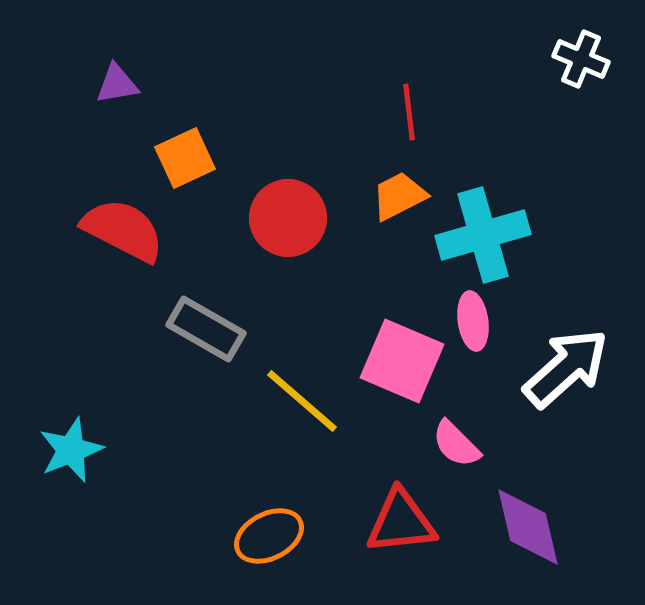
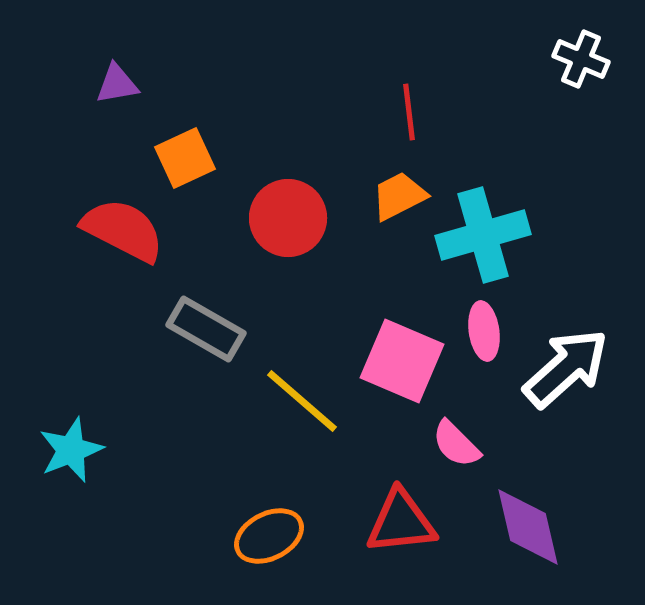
pink ellipse: moved 11 px right, 10 px down
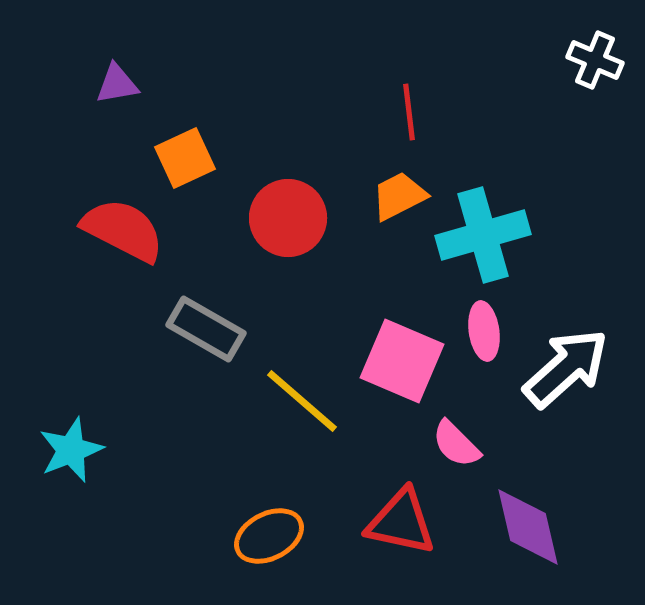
white cross: moved 14 px right, 1 px down
red triangle: rotated 18 degrees clockwise
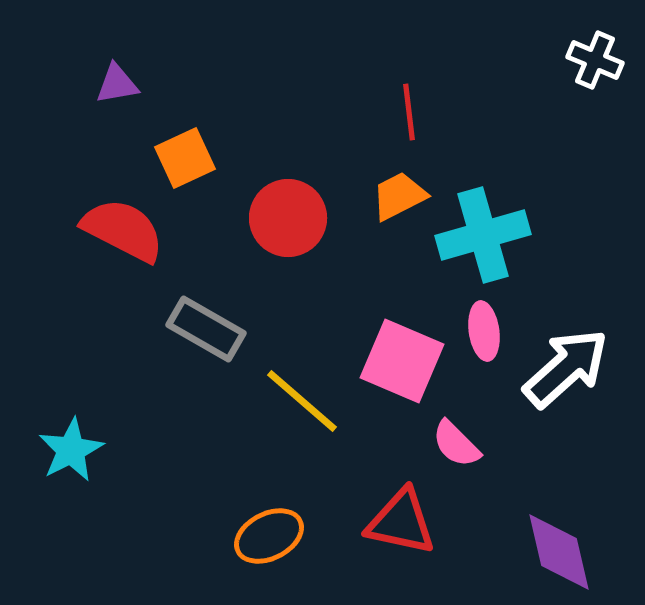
cyan star: rotated 6 degrees counterclockwise
purple diamond: moved 31 px right, 25 px down
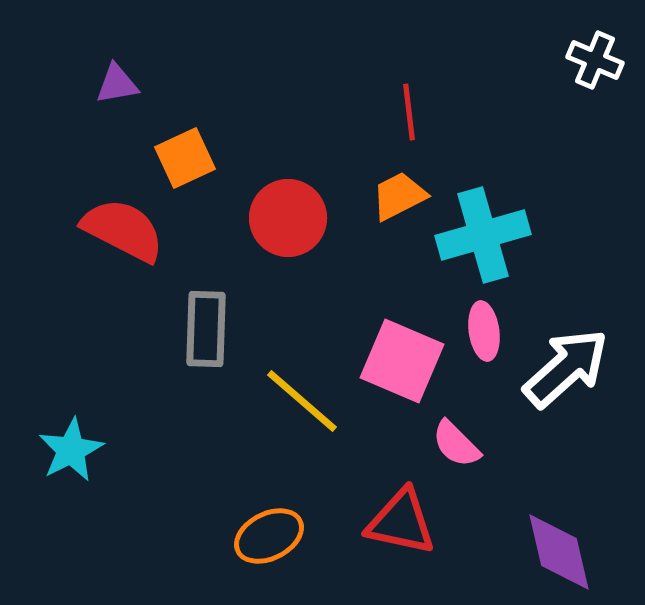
gray rectangle: rotated 62 degrees clockwise
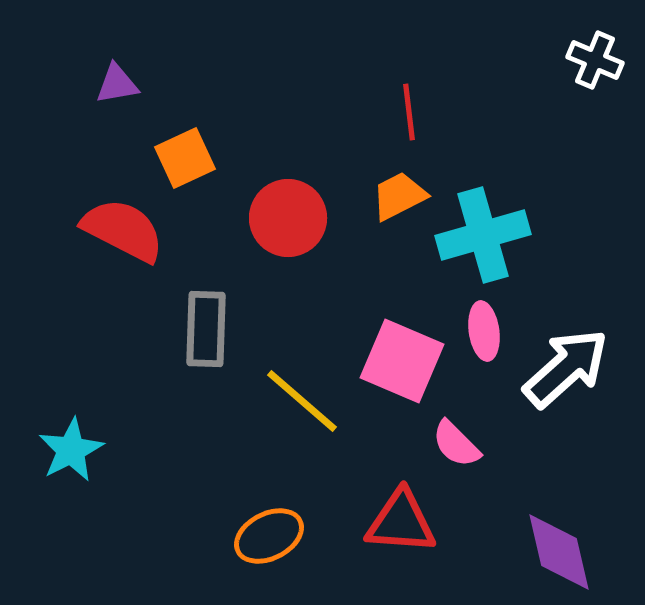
red triangle: rotated 8 degrees counterclockwise
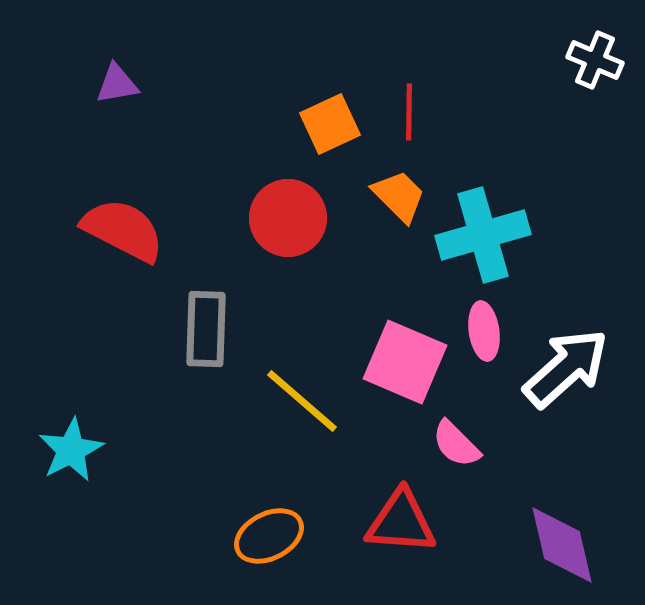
red line: rotated 8 degrees clockwise
orange square: moved 145 px right, 34 px up
orange trapezoid: rotated 72 degrees clockwise
pink square: moved 3 px right, 1 px down
purple diamond: moved 3 px right, 7 px up
